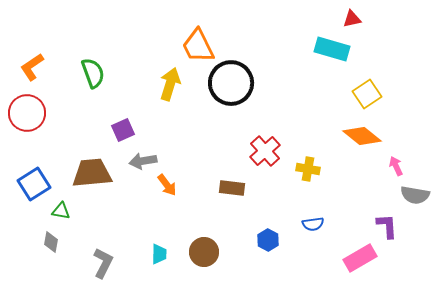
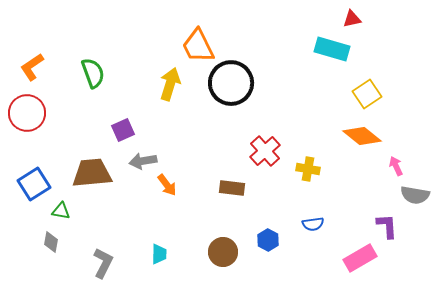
brown circle: moved 19 px right
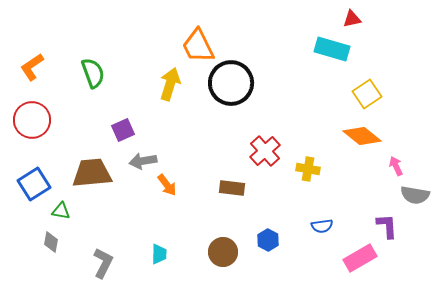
red circle: moved 5 px right, 7 px down
blue semicircle: moved 9 px right, 2 px down
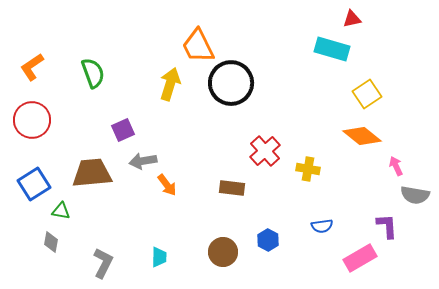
cyan trapezoid: moved 3 px down
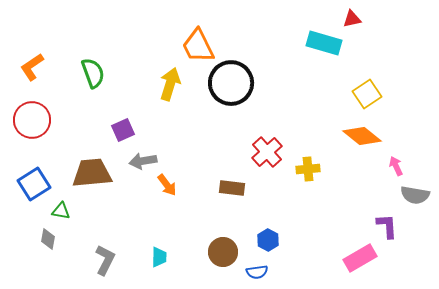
cyan rectangle: moved 8 px left, 6 px up
red cross: moved 2 px right, 1 px down
yellow cross: rotated 15 degrees counterclockwise
blue semicircle: moved 65 px left, 46 px down
gray diamond: moved 3 px left, 3 px up
gray L-shape: moved 2 px right, 3 px up
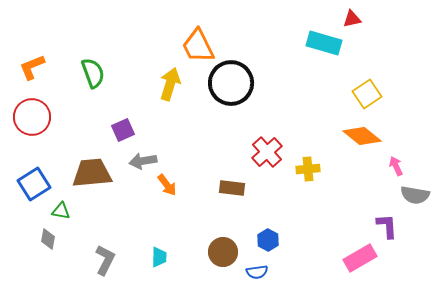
orange L-shape: rotated 12 degrees clockwise
red circle: moved 3 px up
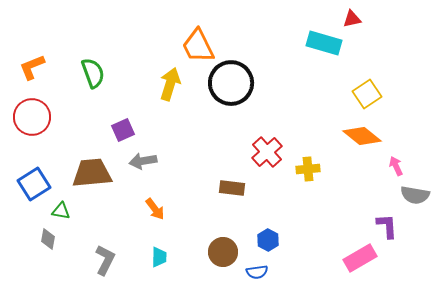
orange arrow: moved 12 px left, 24 px down
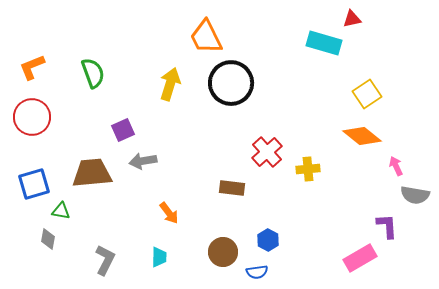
orange trapezoid: moved 8 px right, 9 px up
blue square: rotated 16 degrees clockwise
orange arrow: moved 14 px right, 4 px down
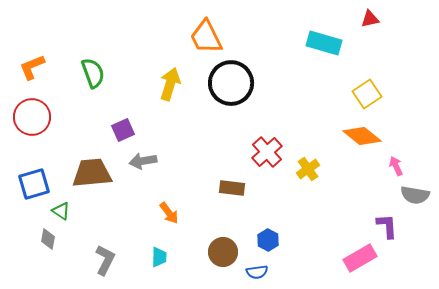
red triangle: moved 18 px right
yellow cross: rotated 30 degrees counterclockwise
green triangle: rotated 24 degrees clockwise
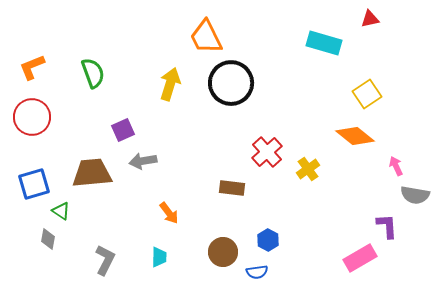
orange diamond: moved 7 px left
